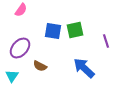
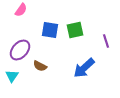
blue square: moved 3 px left, 1 px up
purple ellipse: moved 2 px down
blue arrow: rotated 85 degrees counterclockwise
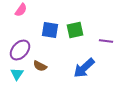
purple line: rotated 64 degrees counterclockwise
cyan triangle: moved 5 px right, 2 px up
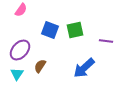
blue square: rotated 12 degrees clockwise
brown semicircle: rotated 96 degrees clockwise
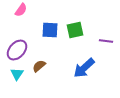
blue square: rotated 18 degrees counterclockwise
purple ellipse: moved 3 px left
brown semicircle: moved 1 px left; rotated 16 degrees clockwise
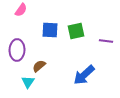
green square: moved 1 px right, 1 px down
purple ellipse: rotated 40 degrees counterclockwise
blue arrow: moved 7 px down
cyan triangle: moved 11 px right, 8 px down
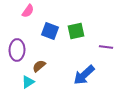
pink semicircle: moved 7 px right, 1 px down
blue square: moved 1 px down; rotated 18 degrees clockwise
purple line: moved 6 px down
cyan triangle: rotated 24 degrees clockwise
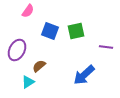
purple ellipse: rotated 25 degrees clockwise
